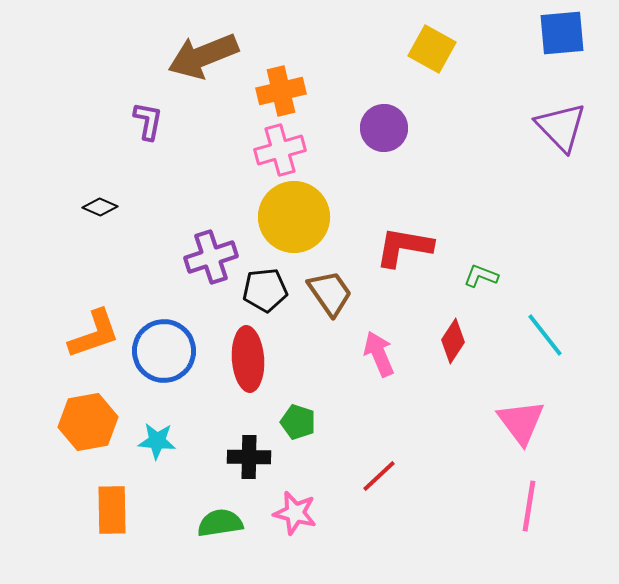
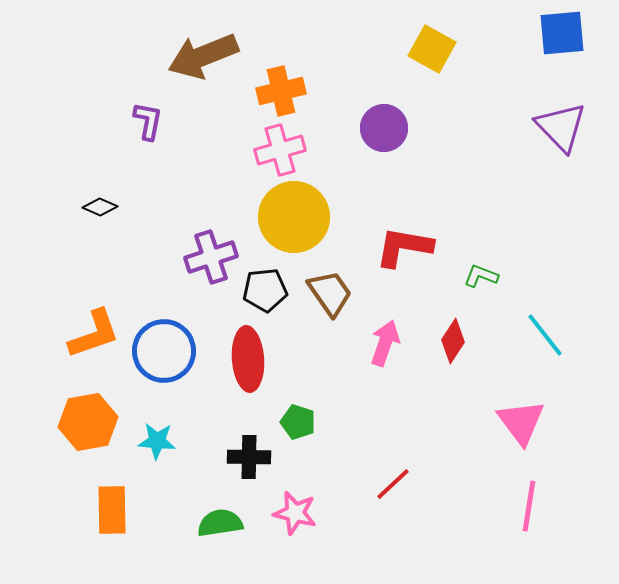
pink arrow: moved 6 px right, 11 px up; rotated 42 degrees clockwise
red line: moved 14 px right, 8 px down
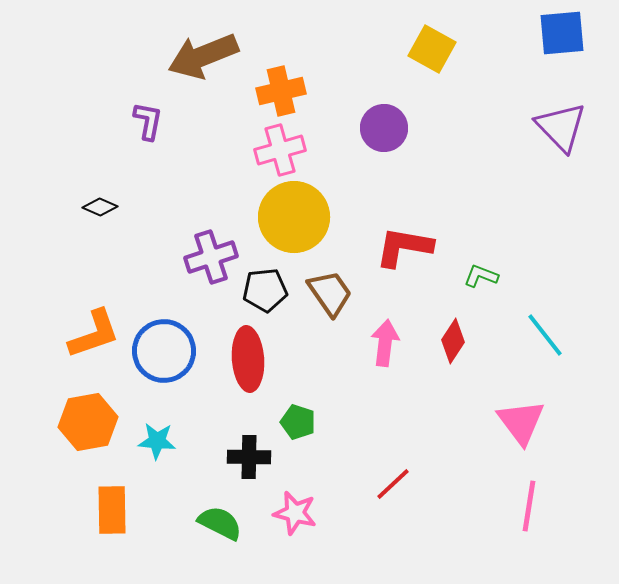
pink arrow: rotated 12 degrees counterclockwise
green semicircle: rotated 36 degrees clockwise
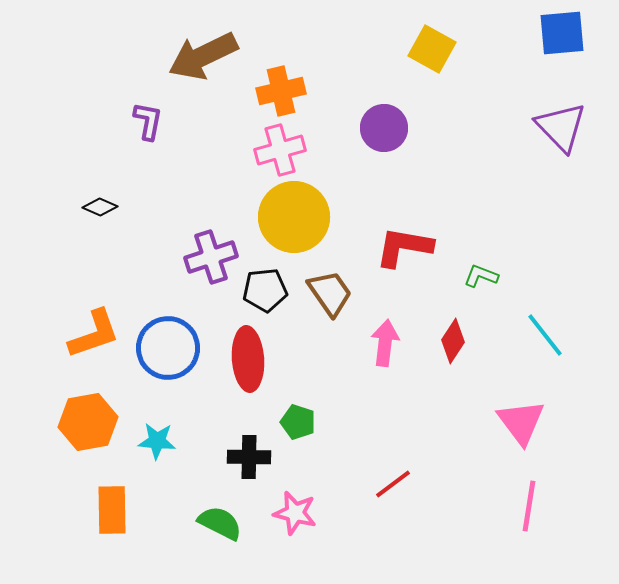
brown arrow: rotated 4 degrees counterclockwise
blue circle: moved 4 px right, 3 px up
red line: rotated 6 degrees clockwise
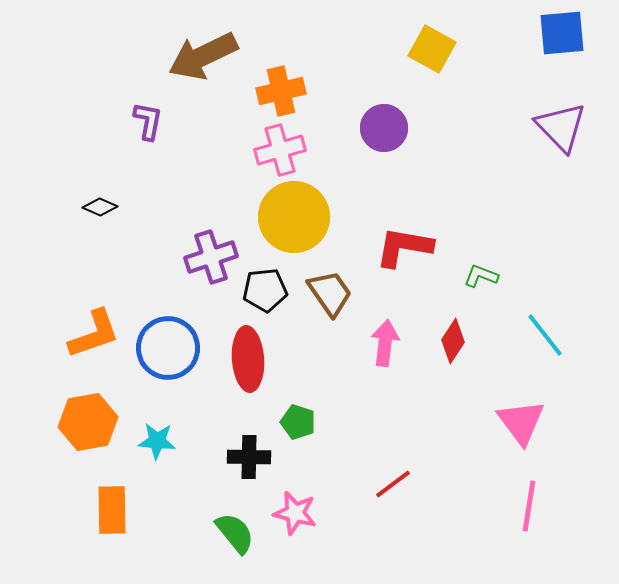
green semicircle: moved 15 px right, 10 px down; rotated 24 degrees clockwise
